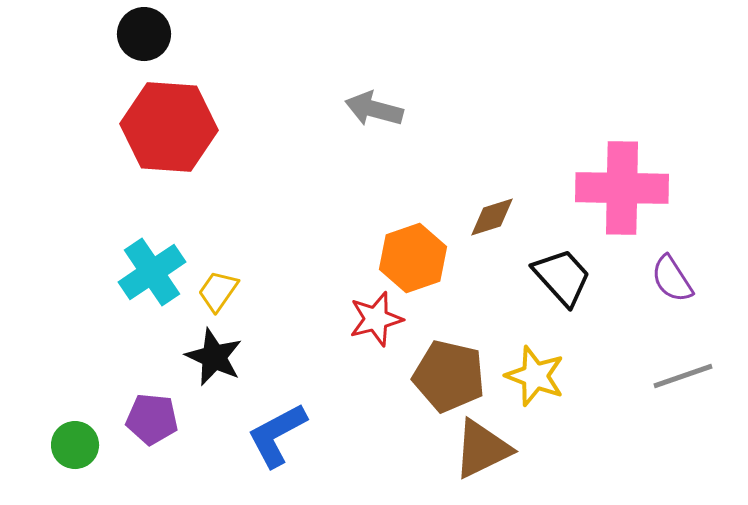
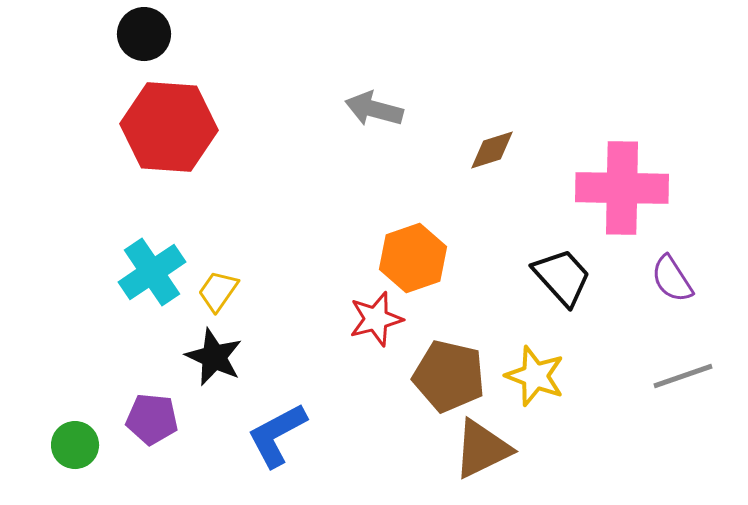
brown diamond: moved 67 px up
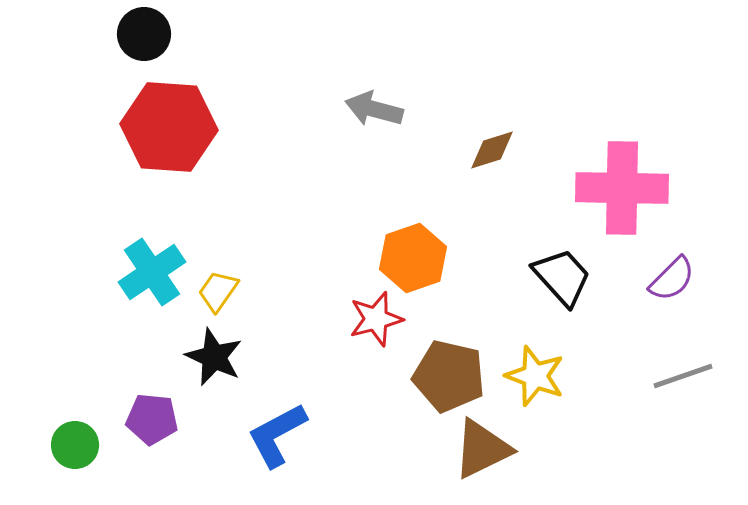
purple semicircle: rotated 102 degrees counterclockwise
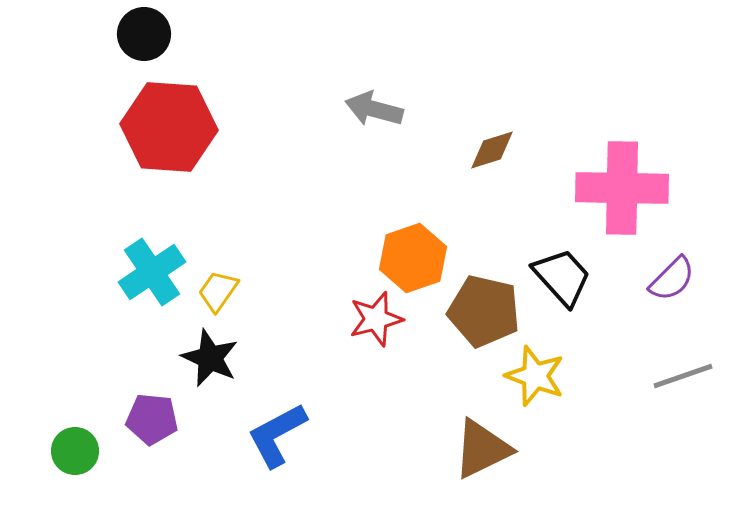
black star: moved 4 px left, 1 px down
brown pentagon: moved 35 px right, 65 px up
green circle: moved 6 px down
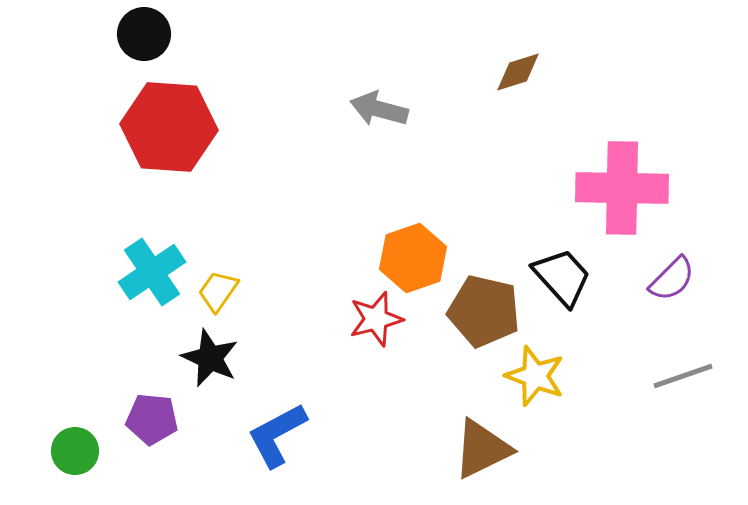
gray arrow: moved 5 px right
brown diamond: moved 26 px right, 78 px up
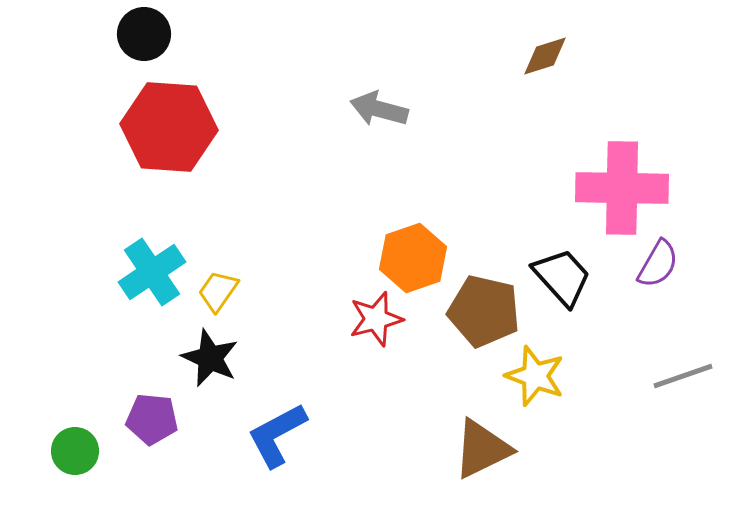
brown diamond: moved 27 px right, 16 px up
purple semicircle: moved 14 px left, 15 px up; rotated 15 degrees counterclockwise
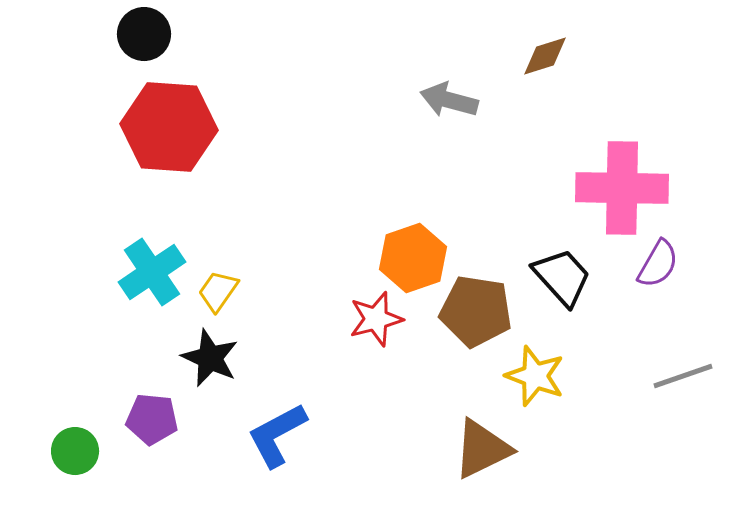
gray arrow: moved 70 px right, 9 px up
brown pentagon: moved 8 px left; rotated 4 degrees counterclockwise
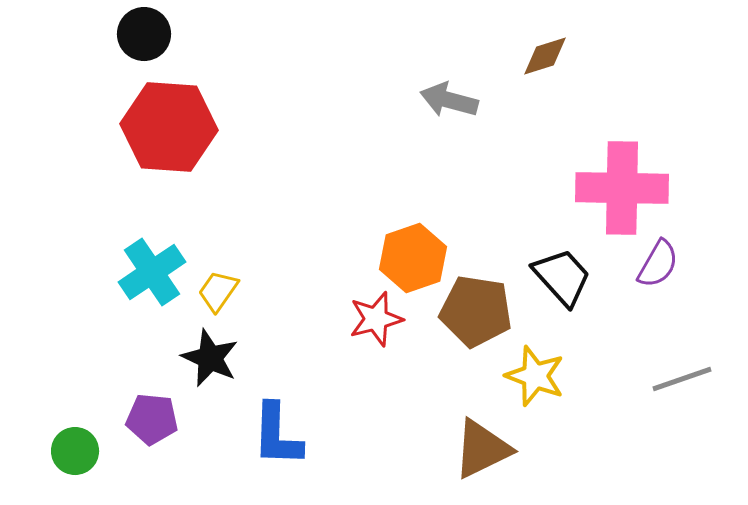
gray line: moved 1 px left, 3 px down
blue L-shape: rotated 60 degrees counterclockwise
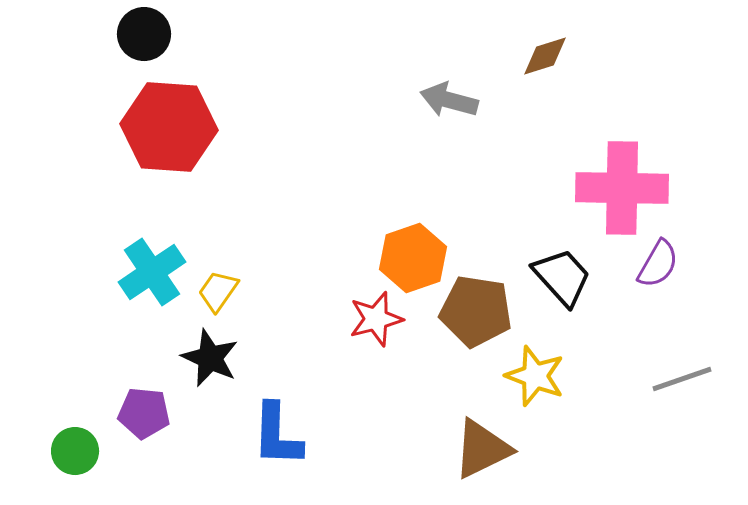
purple pentagon: moved 8 px left, 6 px up
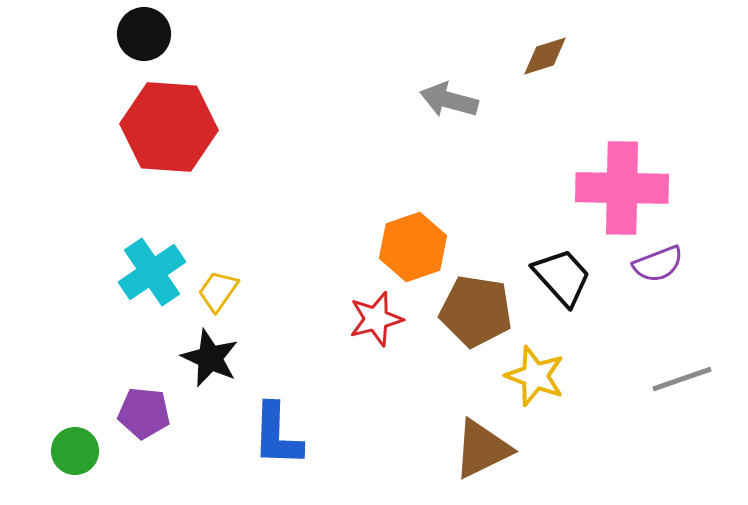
orange hexagon: moved 11 px up
purple semicircle: rotated 39 degrees clockwise
